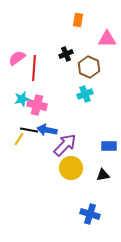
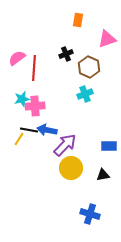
pink triangle: rotated 18 degrees counterclockwise
pink cross: moved 2 px left, 1 px down; rotated 18 degrees counterclockwise
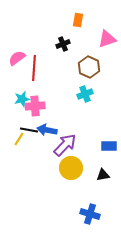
black cross: moved 3 px left, 10 px up
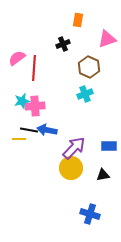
cyan star: moved 2 px down
yellow line: rotated 56 degrees clockwise
purple arrow: moved 9 px right, 3 px down
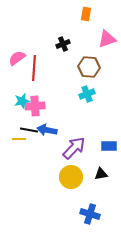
orange rectangle: moved 8 px right, 6 px up
brown hexagon: rotated 20 degrees counterclockwise
cyan cross: moved 2 px right
yellow circle: moved 9 px down
black triangle: moved 2 px left, 1 px up
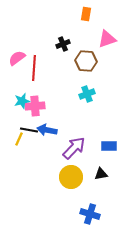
brown hexagon: moved 3 px left, 6 px up
yellow line: rotated 64 degrees counterclockwise
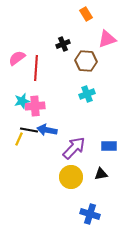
orange rectangle: rotated 40 degrees counterclockwise
red line: moved 2 px right
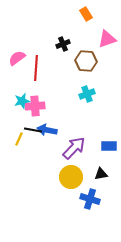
black line: moved 4 px right
blue cross: moved 15 px up
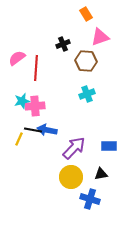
pink triangle: moved 7 px left, 2 px up
